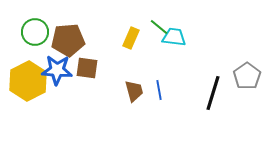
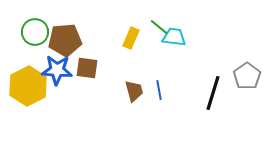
brown pentagon: moved 3 px left
yellow hexagon: moved 5 px down
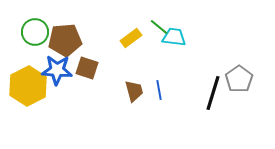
yellow rectangle: rotated 30 degrees clockwise
brown square: rotated 10 degrees clockwise
gray pentagon: moved 8 px left, 3 px down
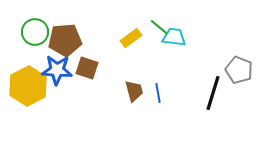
gray pentagon: moved 9 px up; rotated 16 degrees counterclockwise
blue line: moved 1 px left, 3 px down
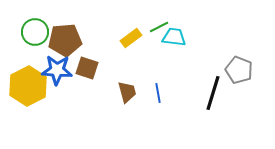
green line: rotated 66 degrees counterclockwise
brown trapezoid: moved 7 px left, 1 px down
